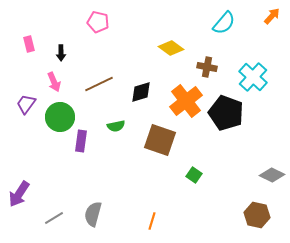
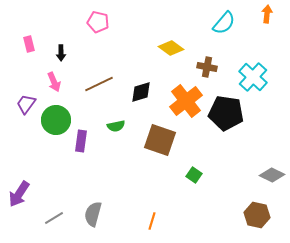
orange arrow: moved 5 px left, 2 px up; rotated 36 degrees counterclockwise
black pentagon: rotated 12 degrees counterclockwise
green circle: moved 4 px left, 3 px down
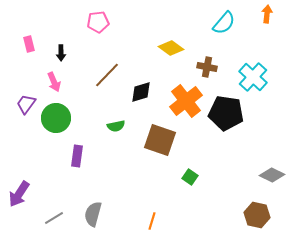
pink pentagon: rotated 20 degrees counterclockwise
brown line: moved 8 px right, 9 px up; rotated 20 degrees counterclockwise
green circle: moved 2 px up
purple rectangle: moved 4 px left, 15 px down
green square: moved 4 px left, 2 px down
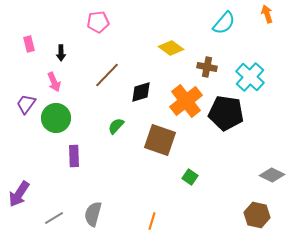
orange arrow: rotated 24 degrees counterclockwise
cyan cross: moved 3 px left
green semicircle: rotated 144 degrees clockwise
purple rectangle: moved 3 px left; rotated 10 degrees counterclockwise
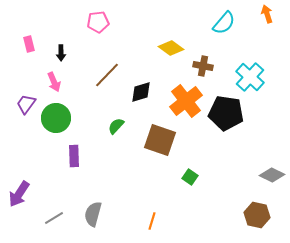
brown cross: moved 4 px left, 1 px up
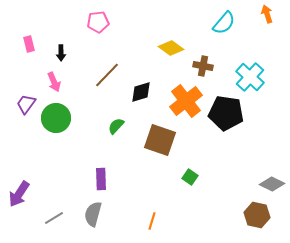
purple rectangle: moved 27 px right, 23 px down
gray diamond: moved 9 px down
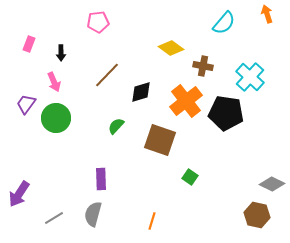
pink rectangle: rotated 35 degrees clockwise
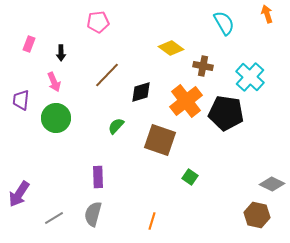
cyan semicircle: rotated 70 degrees counterclockwise
purple trapezoid: moved 5 px left, 4 px up; rotated 30 degrees counterclockwise
purple rectangle: moved 3 px left, 2 px up
